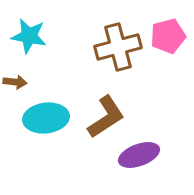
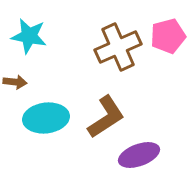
brown cross: rotated 9 degrees counterclockwise
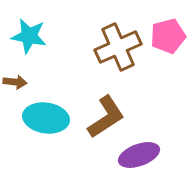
cyan ellipse: rotated 15 degrees clockwise
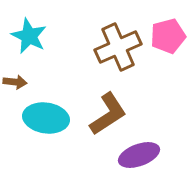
cyan star: rotated 15 degrees clockwise
brown L-shape: moved 2 px right, 3 px up
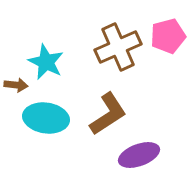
cyan star: moved 17 px right, 26 px down
brown arrow: moved 1 px right, 3 px down
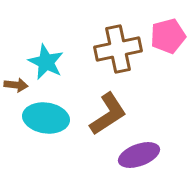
brown cross: moved 2 px down; rotated 12 degrees clockwise
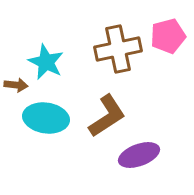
brown L-shape: moved 1 px left, 2 px down
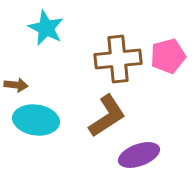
pink pentagon: moved 20 px down
brown cross: moved 10 px down; rotated 6 degrees clockwise
cyan star: moved 34 px up
cyan ellipse: moved 10 px left, 2 px down
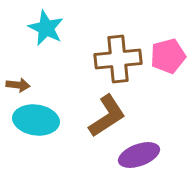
brown arrow: moved 2 px right
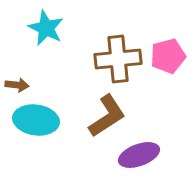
brown arrow: moved 1 px left
